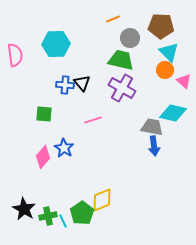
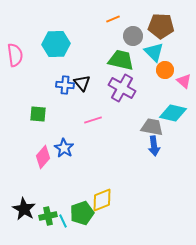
gray circle: moved 3 px right, 2 px up
cyan triangle: moved 15 px left
green square: moved 6 px left
green pentagon: rotated 15 degrees clockwise
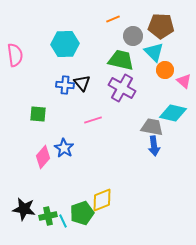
cyan hexagon: moved 9 px right
black star: rotated 20 degrees counterclockwise
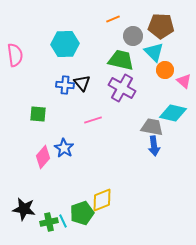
green cross: moved 1 px right, 6 px down
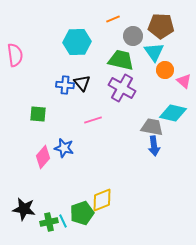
cyan hexagon: moved 12 px right, 2 px up
cyan triangle: rotated 10 degrees clockwise
blue star: rotated 18 degrees counterclockwise
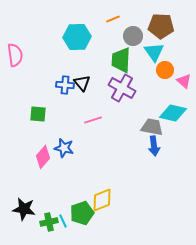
cyan hexagon: moved 5 px up
green trapezoid: rotated 100 degrees counterclockwise
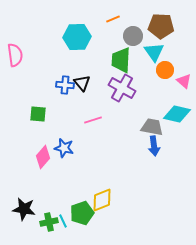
cyan diamond: moved 4 px right, 1 px down
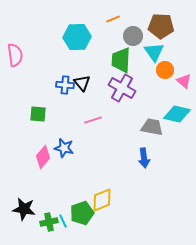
blue arrow: moved 10 px left, 12 px down
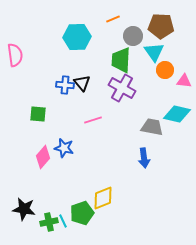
pink triangle: rotated 35 degrees counterclockwise
yellow diamond: moved 1 px right, 2 px up
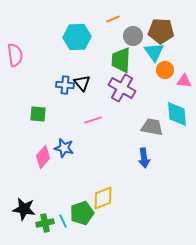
brown pentagon: moved 5 px down
cyan diamond: rotated 72 degrees clockwise
green cross: moved 4 px left, 1 px down
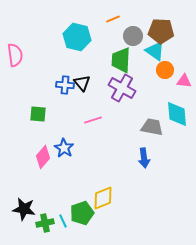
cyan hexagon: rotated 16 degrees clockwise
cyan triangle: moved 1 px right, 1 px up; rotated 20 degrees counterclockwise
blue star: rotated 18 degrees clockwise
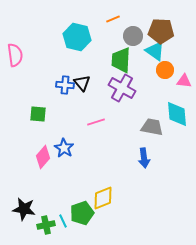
pink line: moved 3 px right, 2 px down
green cross: moved 1 px right, 2 px down
